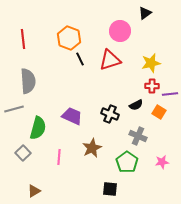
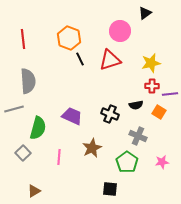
black semicircle: rotated 16 degrees clockwise
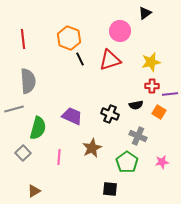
yellow star: moved 1 px up
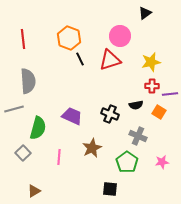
pink circle: moved 5 px down
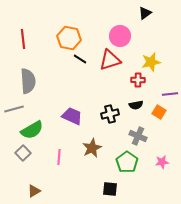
orange hexagon: rotated 10 degrees counterclockwise
black line: rotated 32 degrees counterclockwise
red cross: moved 14 px left, 6 px up
black cross: rotated 36 degrees counterclockwise
green semicircle: moved 6 px left, 2 px down; rotated 45 degrees clockwise
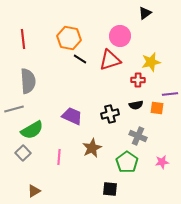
orange square: moved 2 px left, 4 px up; rotated 24 degrees counterclockwise
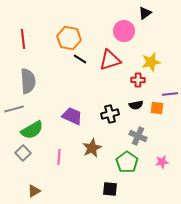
pink circle: moved 4 px right, 5 px up
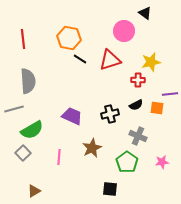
black triangle: rotated 48 degrees counterclockwise
black semicircle: rotated 16 degrees counterclockwise
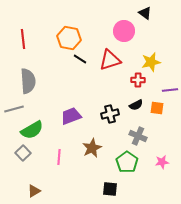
purple line: moved 4 px up
purple trapezoid: moved 1 px left; rotated 45 degrees counterclockwise
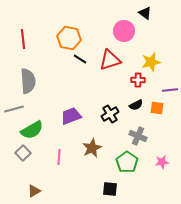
black cross: rotated 18 degrees counterclockwise
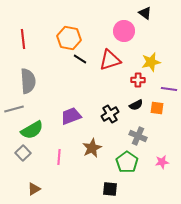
purple line: moved 1 px left, 1 px up; rotated 14 degrees clockwise
brown triangle: moved 2 px up
